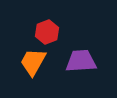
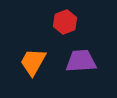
red hexagon: moved 18 px right, 10 px up
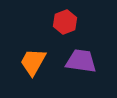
purple trapezoid: rotated 12 degrees clockwise
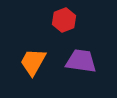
red hexagon: moved 1 px left, 2 px up
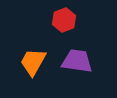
purple trapezoid: moved 4 px left
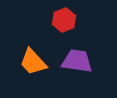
orange trapezoid: rotated 72 degrees counterclockwise
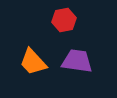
red hexagon: rotated 10 degrees clockwise
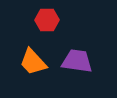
red hexagon: moved 17 px left; rotated 10 degrees clockwise
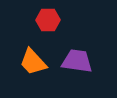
red hexagon: moved 1 px right
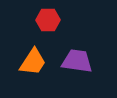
orange trapezoid: rotated 104 degrees counterclockwise
